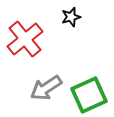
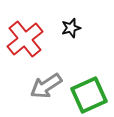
black star: moved 11 px down
gray arrow: moved 2 px up
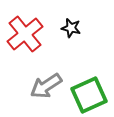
black star: rotated 30 degrees clockwise
red cross: moved 5 px up
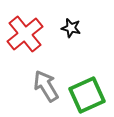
gray arrow: rotated 92 degrees clockwise
green square: moved 2 px left
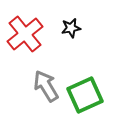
black star: rotated 24 degrees counterclockwise
green square: moved 2 px left
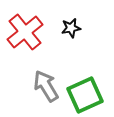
red cross: moved 2 px up
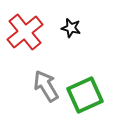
black star: rotated 24 degrees clockwise
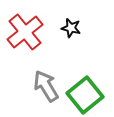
green square: rotated 15 degrees counterclockwise
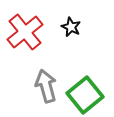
black star: moved 1 px up; rotated 12 degrees clockwise
gray arrow: rotated 16 degrees clockwise
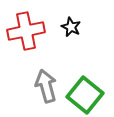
red cross: moved 1 px right, 1 px up; rotated 27 degrees clockwise
green square: rotated 12 degrees counterclockwise
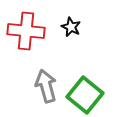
red cross: rotated 18 degrees clockwise
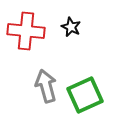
green square: rotated 27 degrees clockwise
